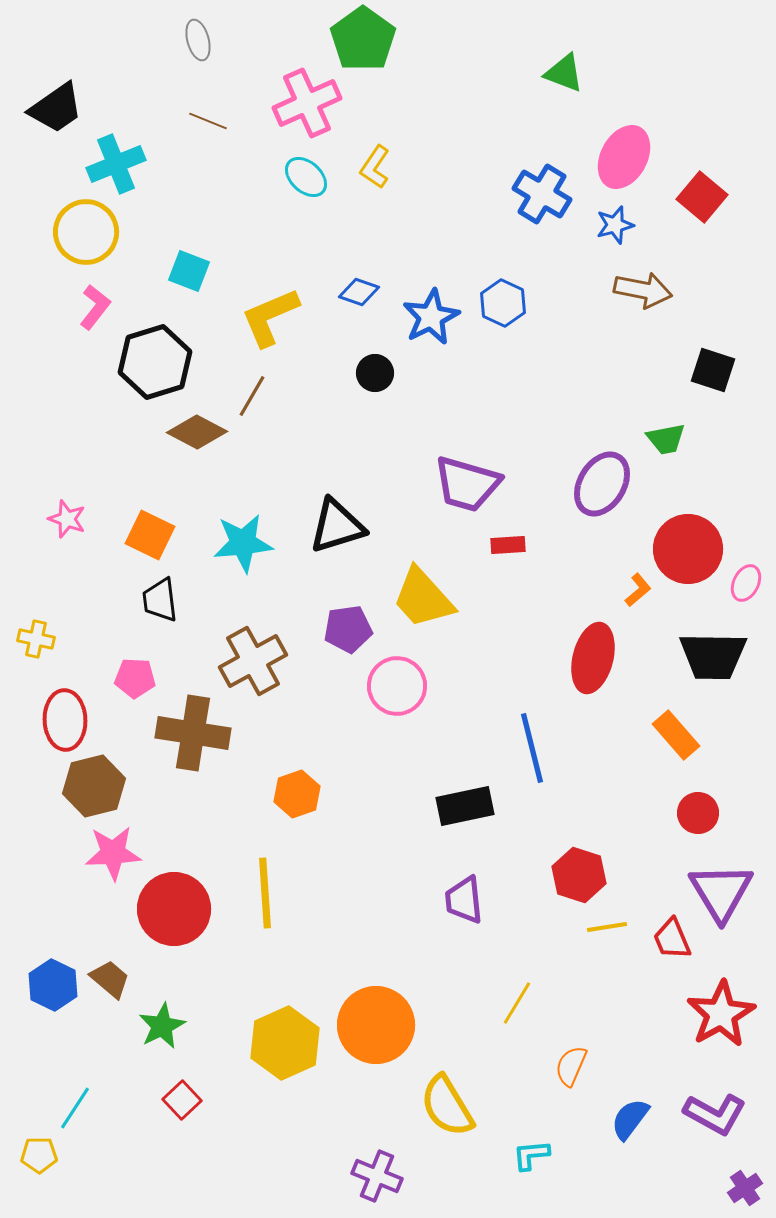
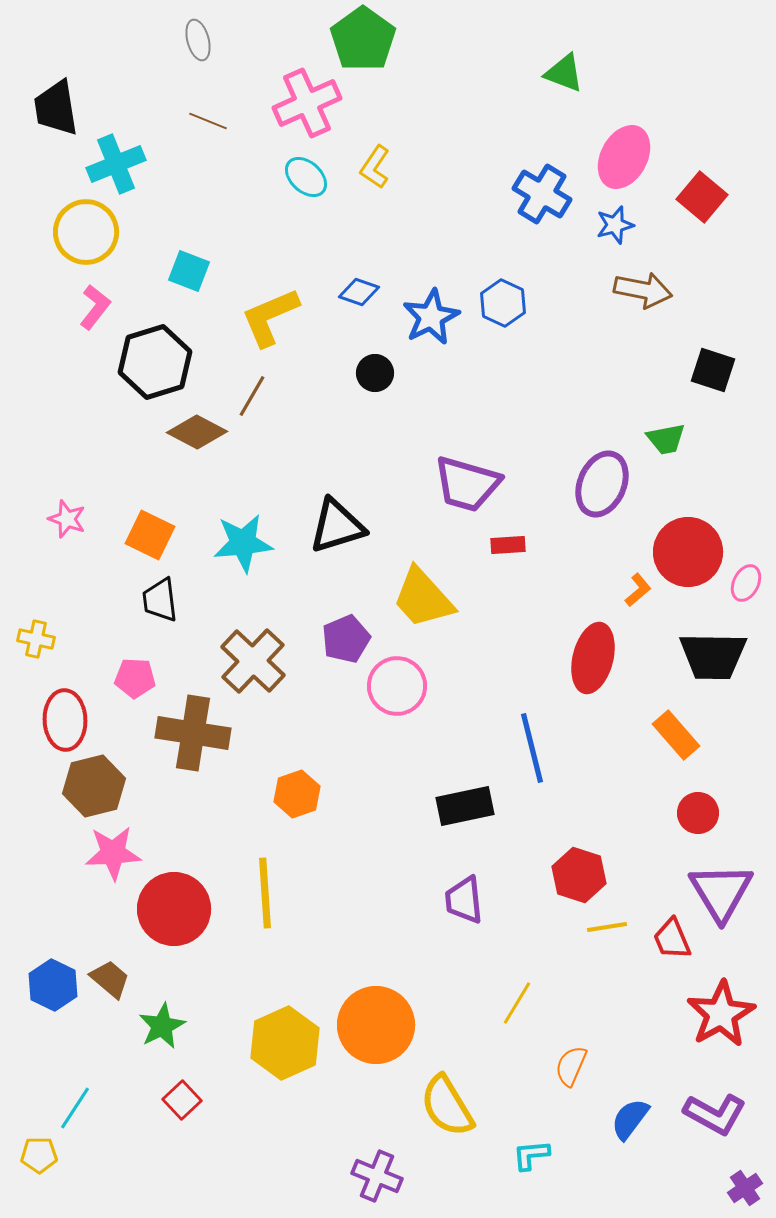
black trapezoid at (56, 108): rotated 116 degrees clockwise
purple ellipse at (602, 484): rotated 8 degrees counterclockwise
red circle at (688, 549): moved 3 px down
purple pentagon at (348, 629): moved 2 px left, 10 px down; rotated 15 degrees counterclockwise
brown cross at (253, 661): rotated 18 degrees counterclockwise
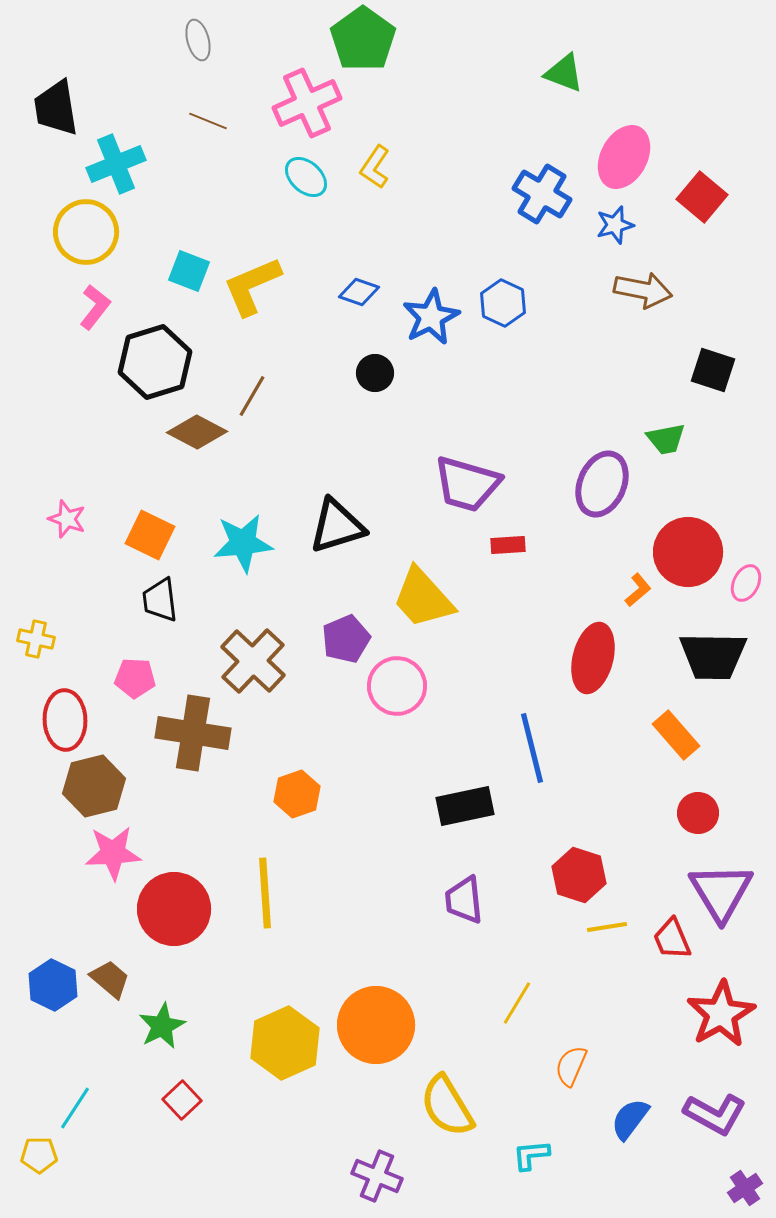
yellow L-shape at (270, 317): moved 18 px left, 31 px up
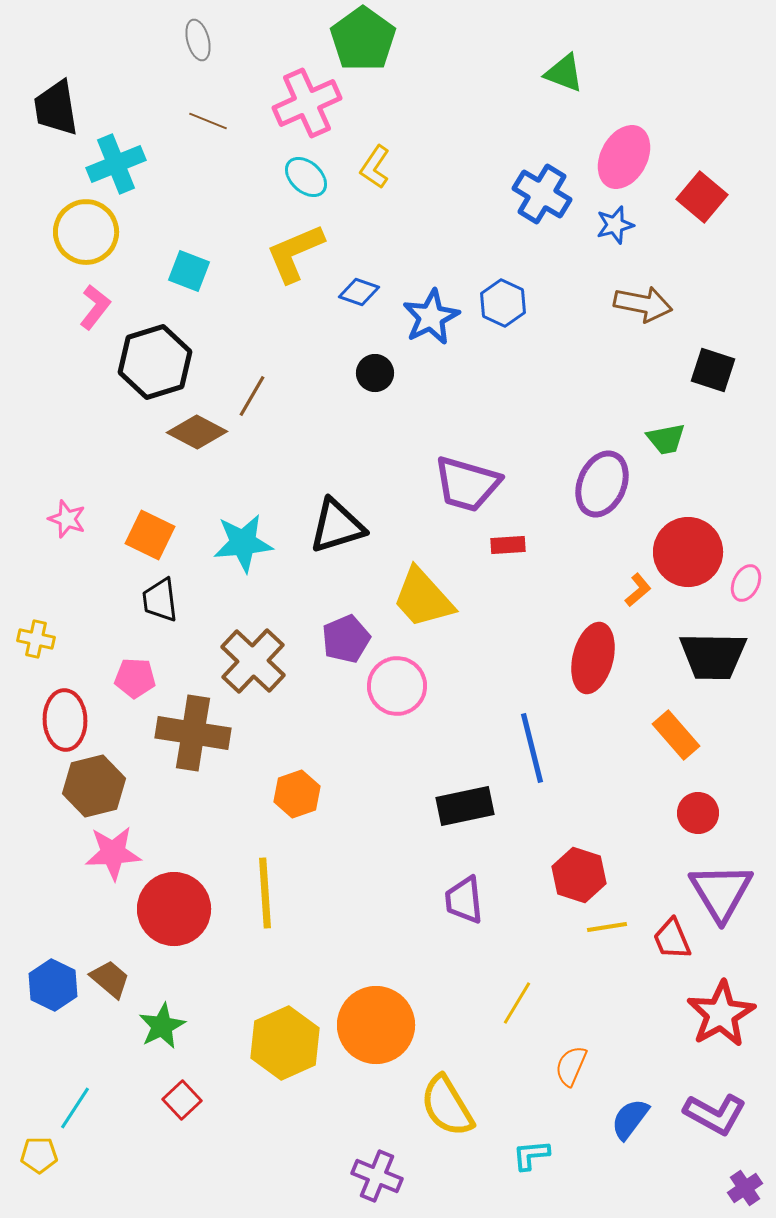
yellow L-shape at (252, 286): moved 43 px right, 33 px up
brown arrow at (643, 290): moved 14 px down
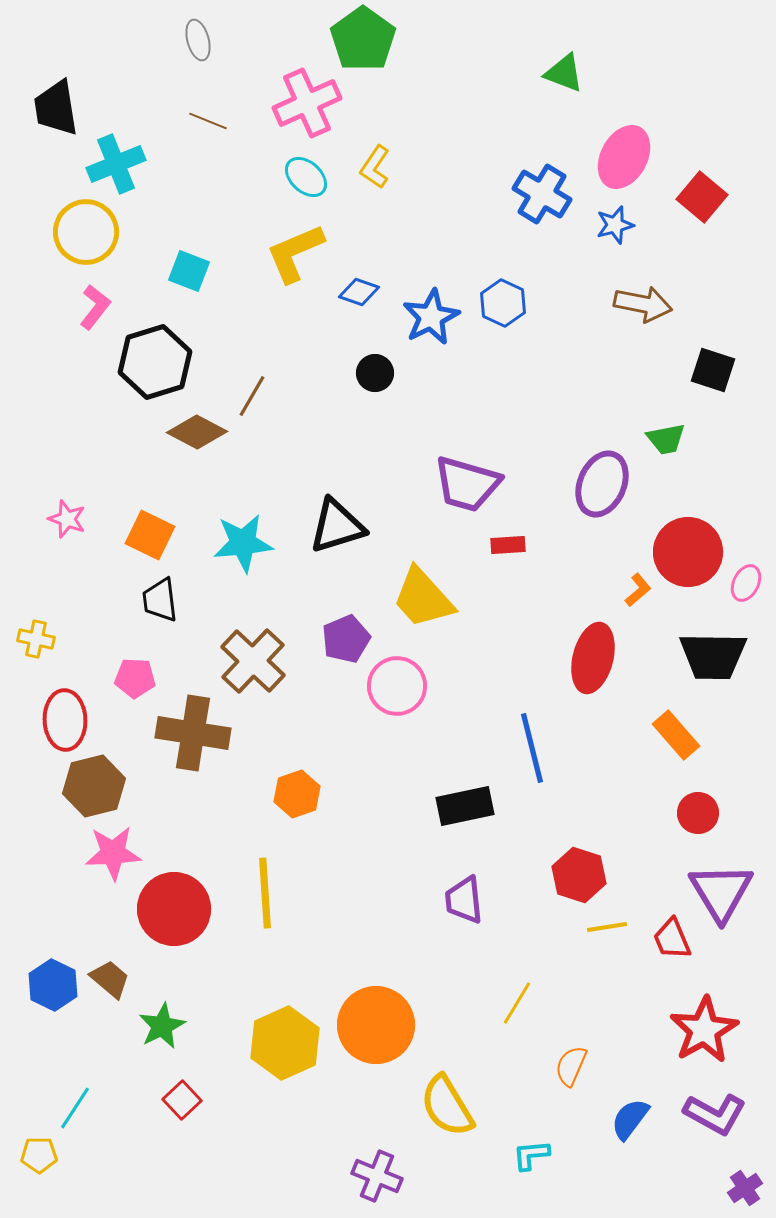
red star at (721, 1014): moved 17 px left, 16 px down
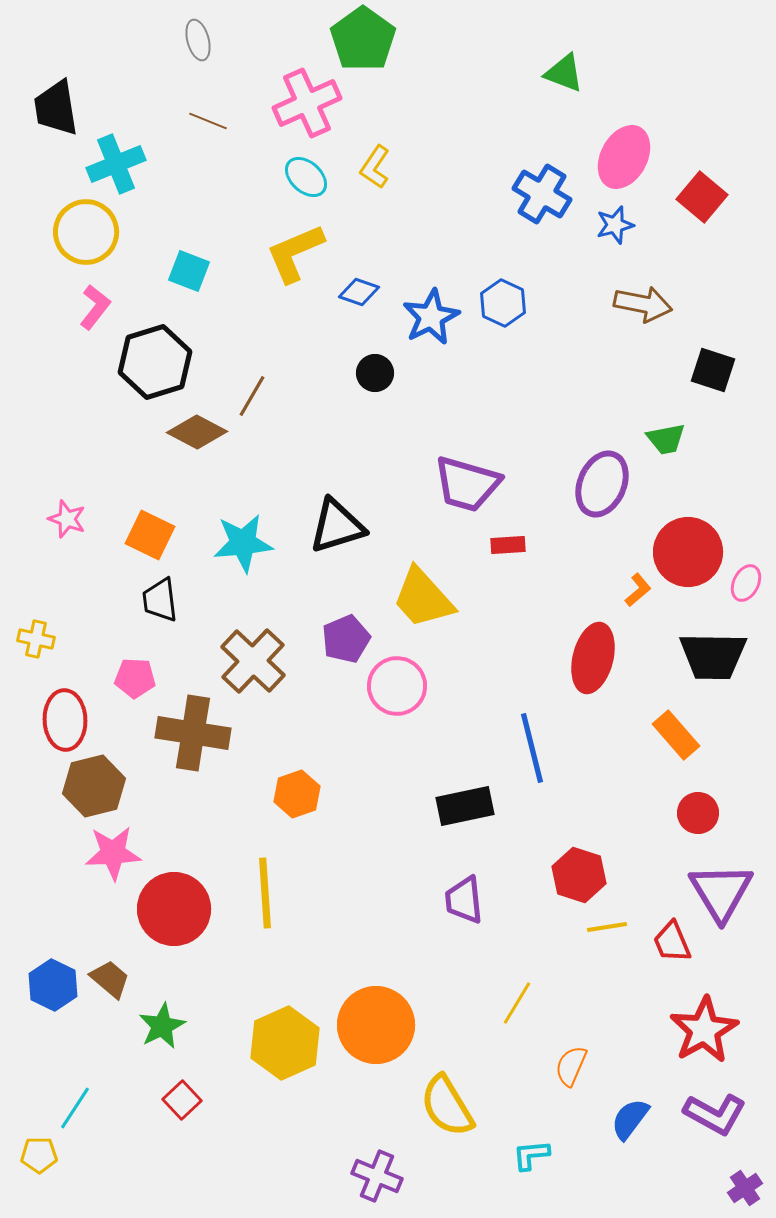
red trapezoid at (672, 939): moved 3 px down
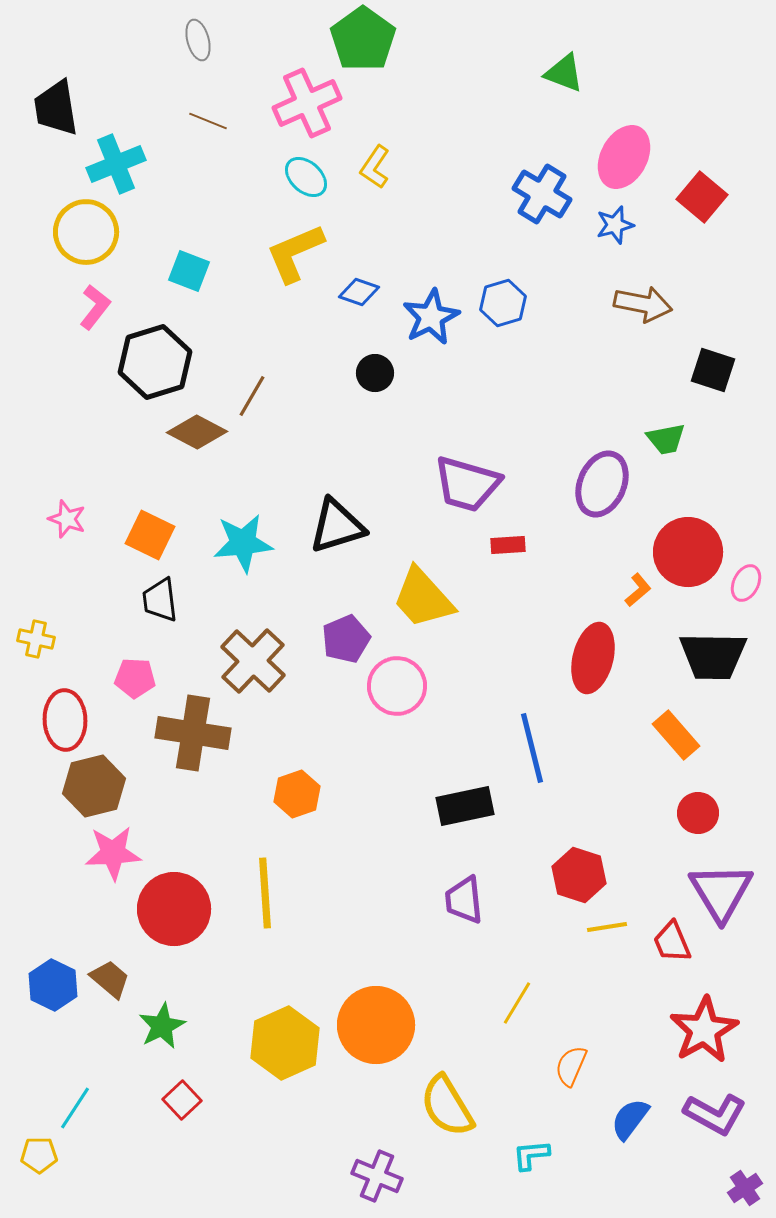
blue hexagon at (503, 303): rotated 18 degrees clockwise
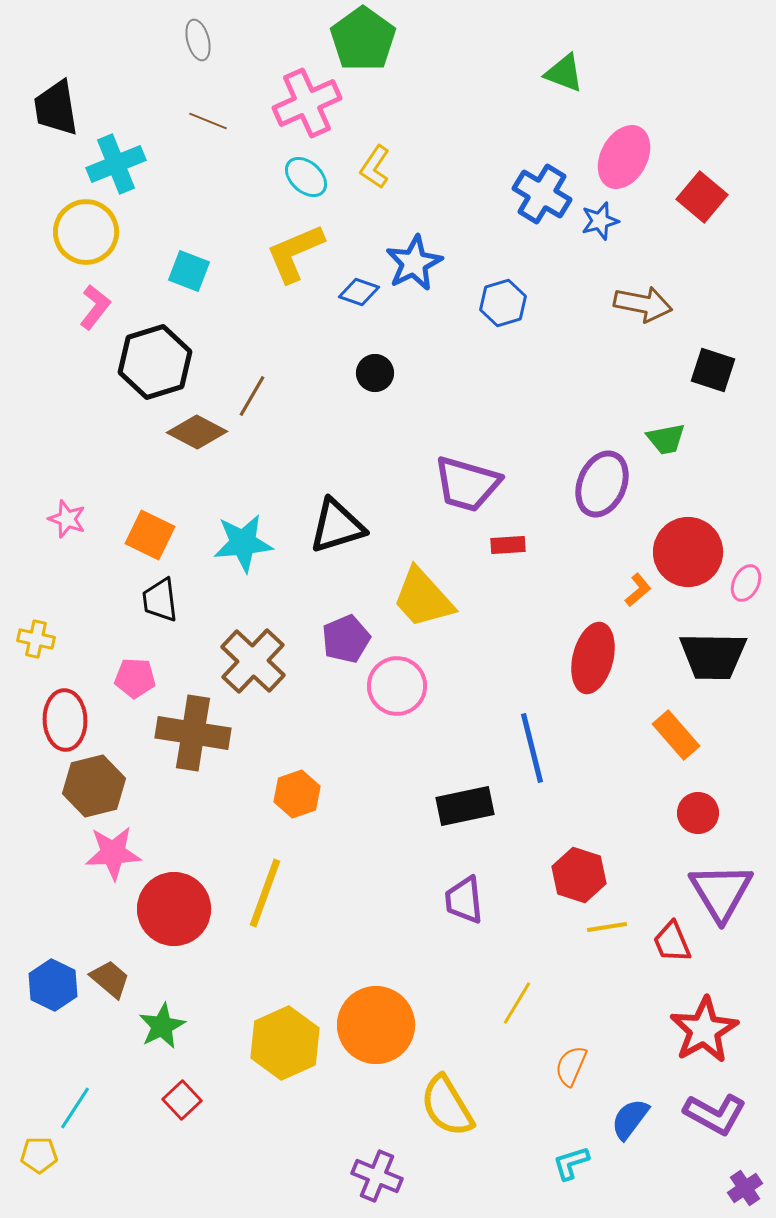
blue star at (615, 225): moved 15 px left, 4 px up
blue star at (431, 317): moved 17 px left, 54 px up
yellow line at (265, 893): rotated 24 degrees clockwise
cyan L-shape at (531, 1155): moved 40 px right, 8 px down; rotated 12 degrees counterclockwise
